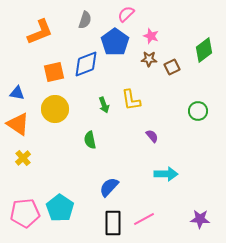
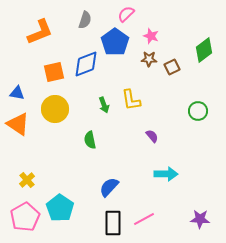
yellow cross: moved 4 px right, 22 px down
pink pentagon: moved 4 px down; rotated 24 degrees counterclockwise
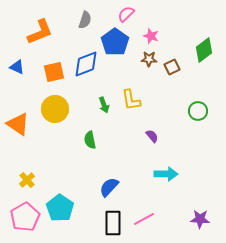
blue triangle: moved 26 px up; rotated 14 degrees clockwise
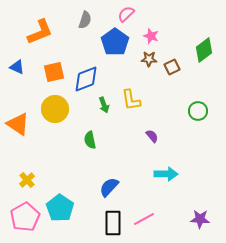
blue diamond: moved 15 px down
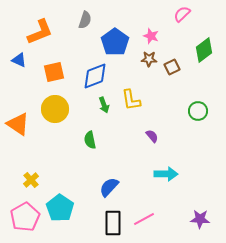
pink semicircle: moved 56 px right
blue triangle: moved 2 px right, 7 px up
blue diamond: moved 9 px right, 3 px up
yellow cross: moved 4 px right
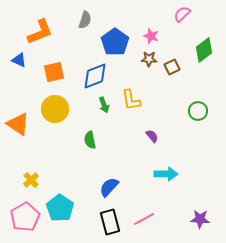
black rectangle: moved 3 px left, 1 px up; rotated 15 degrees counterclockwise
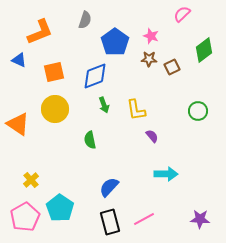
yellow L-shape: moved 5 px right, 10 px down
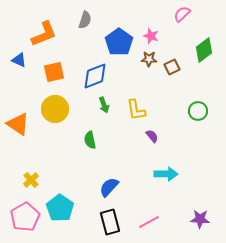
orange L-shape: moved 4 px right, 2 px down
blue pentagon: moved 4 px right
pink line: moved 5 px right, 3 px down
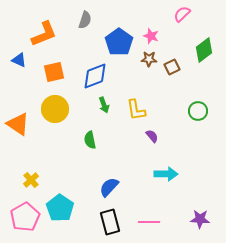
pink line: rotated 30 degrees clockwise
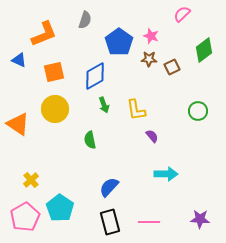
blue diamond: rotated 8 degrees counterclockwise
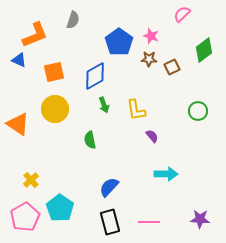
gray semicircle: moved 12 px left
orange L-shape: moved 9 px left, 1 px down
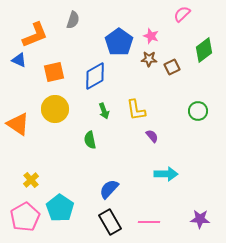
green arrow: moved 6 px down
blue semicircle: moved 2 px down
black rectangle: rotated 15 degrees counterclockwise
